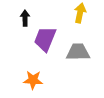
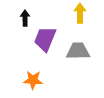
yellow arrow: rotated 12 degrees counterclockwise
gray trapezoid: moved 1 px up
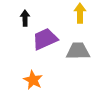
purple trapezoid: rotated 44 degrees clockwise
orange star: rotated 24 degrees clockwise
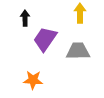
purple trapezoid: rotated 32 degrees counterclockwise
orange star: rotated 24 degrees counterclockwise
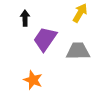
yellow arrow: rotated 30 degrees clockwise
orange star: rotated 18 degrees clockwise
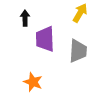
purple trapezoid: rotated 36 degrees counterclockwise
gray trapezoid: rotated 95 degrees clockwise
orange star: moved 2 px down
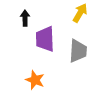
orange star: moved 2 px right, 2 px up
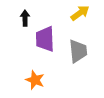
yellow arrow: rotated 24 degrees clockwise
gray trapezoid: rotated 10 degrees counterclockwise
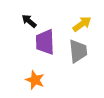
yellow arrow: moved 2 px right, 11 px down
black arrow: moved 4 px right, 3 px down; rotated 49 degrees counterclockwise
purple trapezoid: moved 3 px down
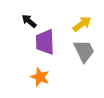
gray trapezoid: moved 6 px right; rotated 20 degrees counterclockwise
orange star: moved 5 px right, 3 px up
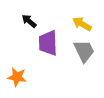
yellow arrow: rotated 114 degrees counterclockwise
purple trapezoid: moved 3 px right, 1 px down
orange star: moved 23 px left; rotated 12 degrees counterclockwise
